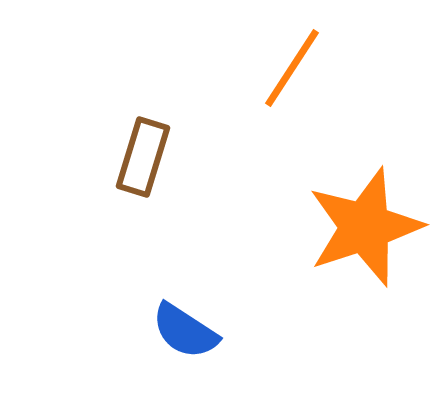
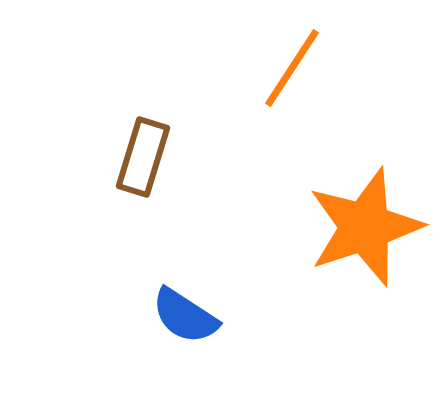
blue semicircle: moved 15 px up
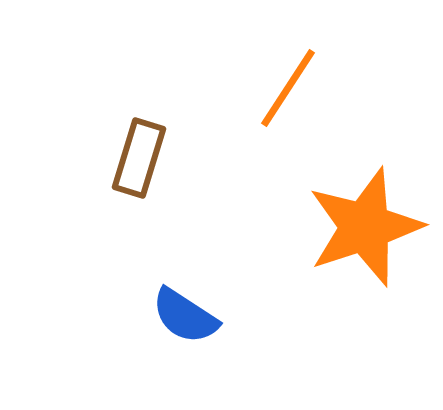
orange line: moved 4 px left, 20 px down
brown rectangle: moved 4 px left, 1 px down
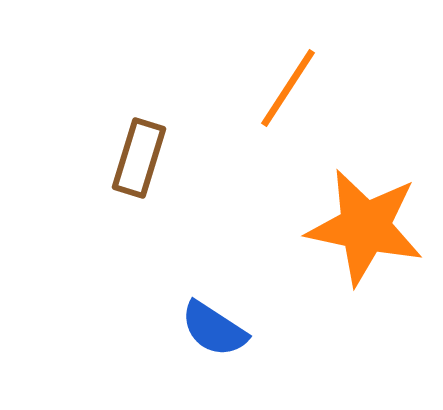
orange star: rotated 30 degrees clockwise
blue semicircle: moved 29 px right, 13 px down
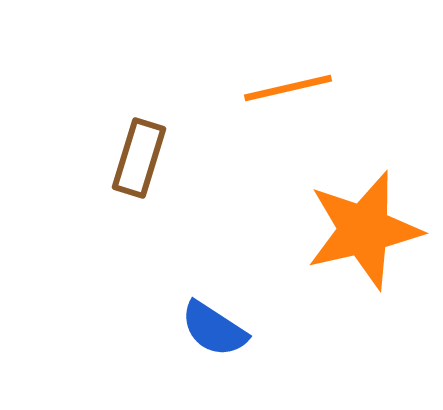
orange line: rotated 44 degrees clockwise
orange star: moved 1 px left, 3 px down; rotated 25 degrees counterclockwise
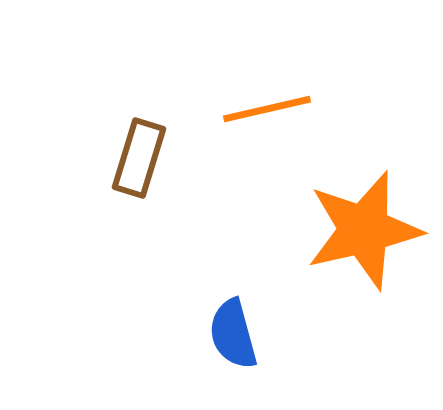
orange line: moved 21 px left, 21 px down
blue semicircle: moved 19 px right, 5 px down; rotated 42 degrees clockwise
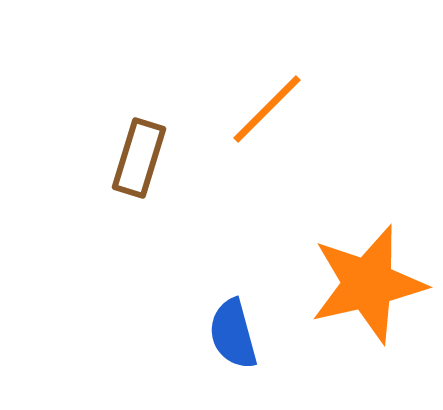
orange line: rotated 32 degrees counterclockwise
orange star: moved 4 px right, 54 px down
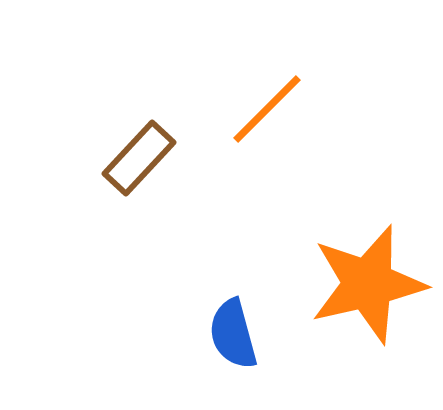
brown rectangle: rotated 26 degrees clockwise
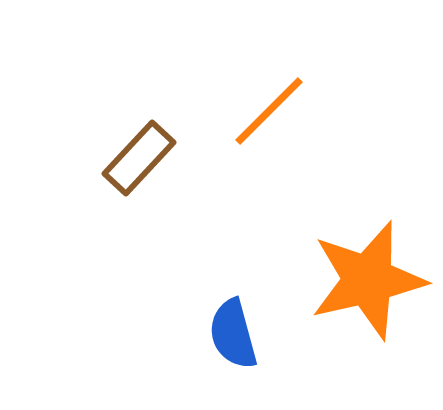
orange line: moved 2 px right, 2 px down
orange star: moved 4 px up
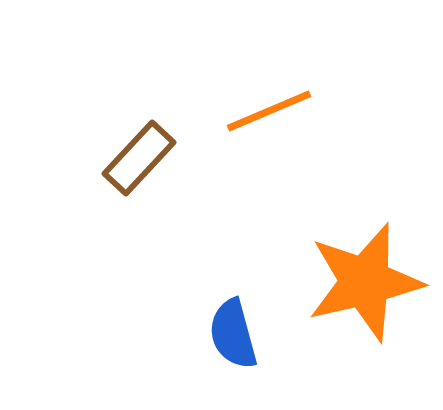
orange line: rotated 22 degrees clockwise
orange star: moved 3 px left, 2 px down
